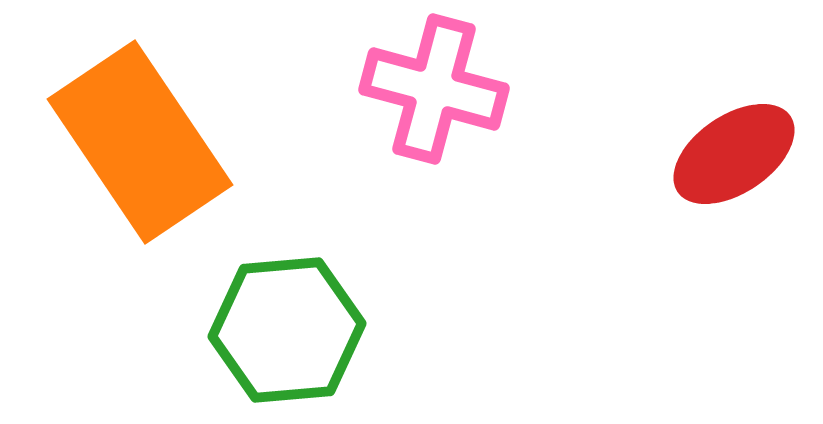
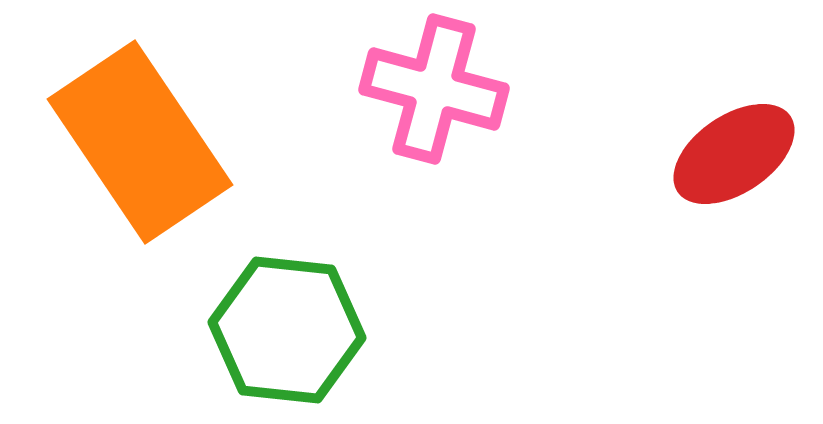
green hexagon: rotated 11 degrees clockwise
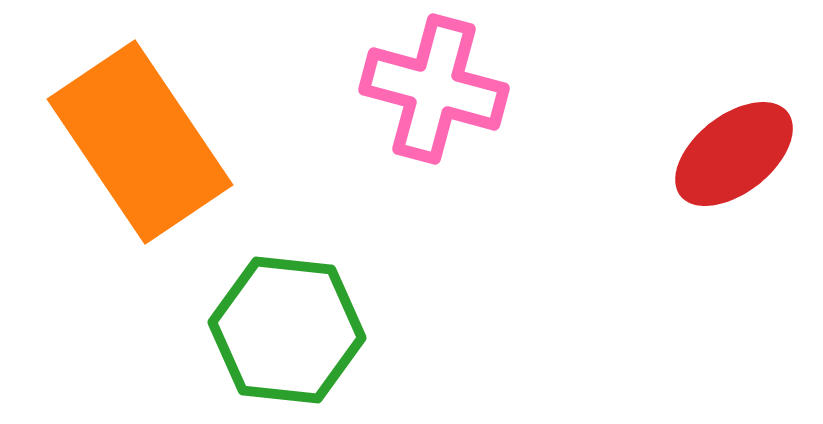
red ellipse: rotated 4 degrees counterclockwise
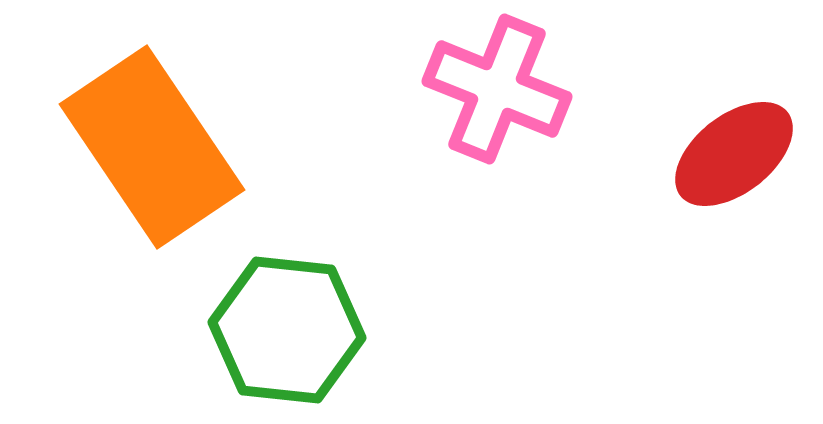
pink cross: moved 63 px right; rotated 7 degrees clockwise
orange rectangle: moved 12 px right, 5 px down
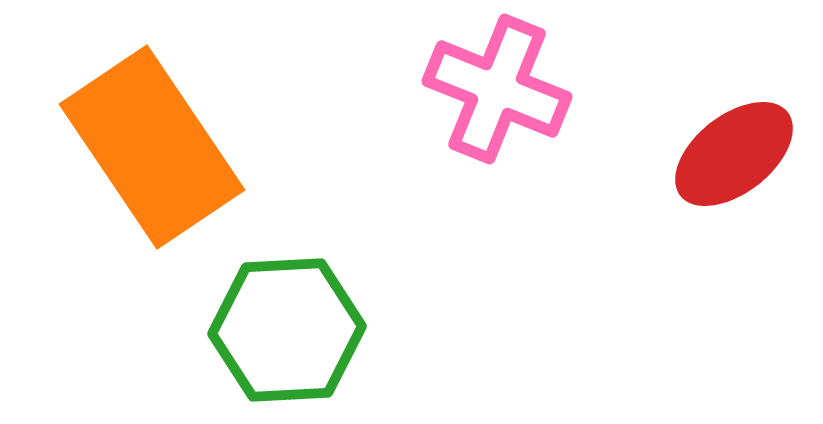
green hexagon: rotated 9 degrees counterclockwise
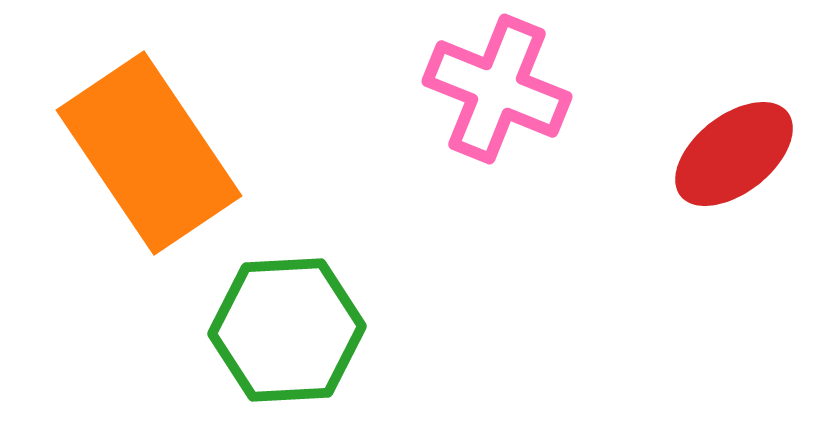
orange rectangle: moved 3 px left, 6 px down
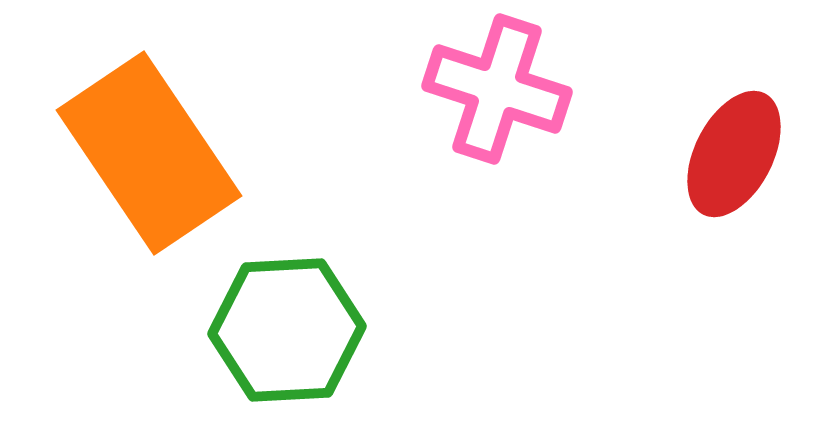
pink cross: rotated 4 degrees counterclockwise
red ellipse: rotated 25 degrees counterclockwise
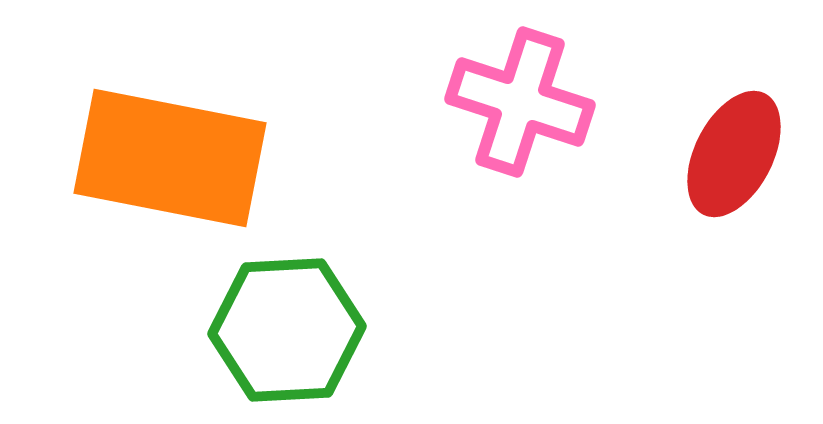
pink cross: moved 23 px right, 13 px down
orange rectangle: moved 21 px right, 5 px down; rotated 45 degrees counterclockwise
